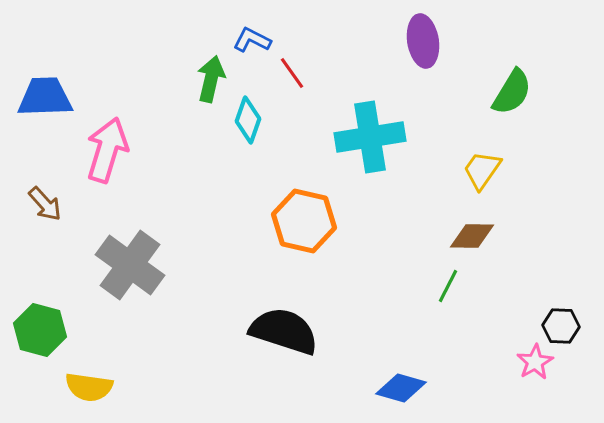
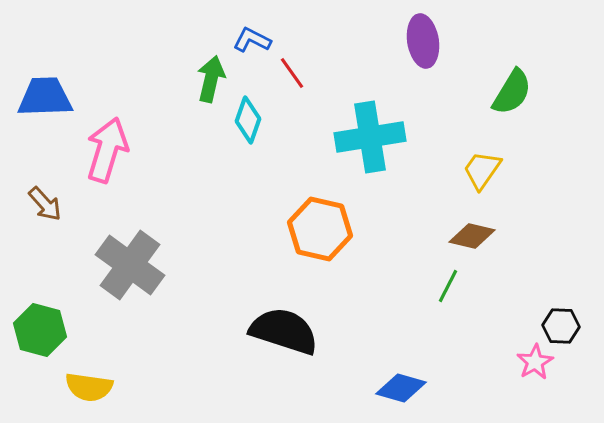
orange hexagon: moved 16 px right, 8 px down
brown diamond: rotated 12 degrees clockwise
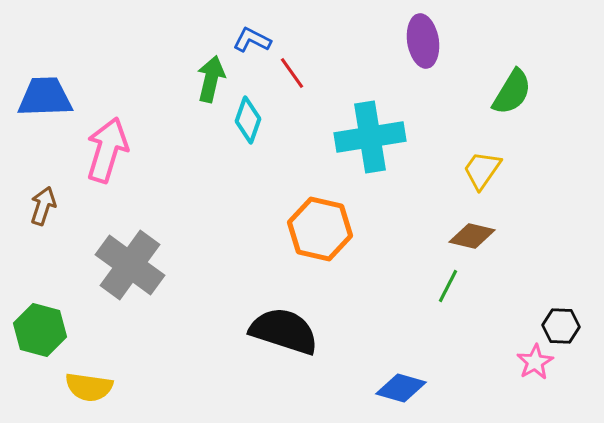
brown arrow: moved 2 px left, 2 px down; rotated 120 degrees counterclockwise
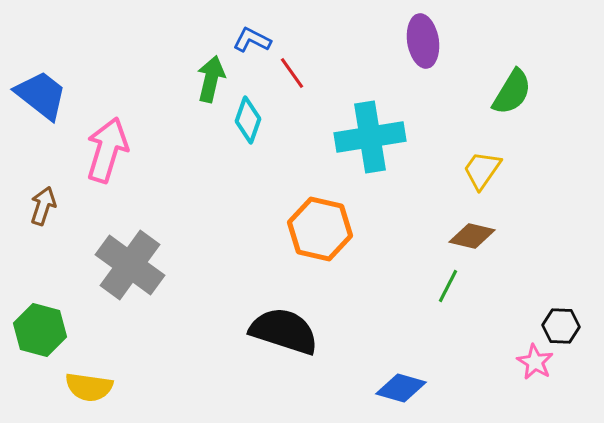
blue trapezoid: moved 4 px left, 2 px up; rotated 40 degrees clockwise
pink star: rotated 12 degrees counterclockwise
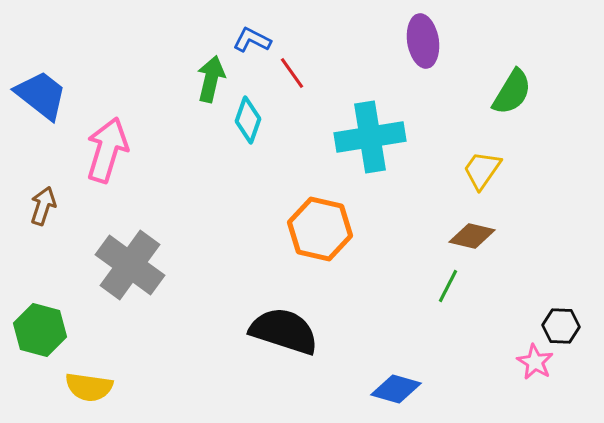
blue diamond: moved 5 px left, 1 px down
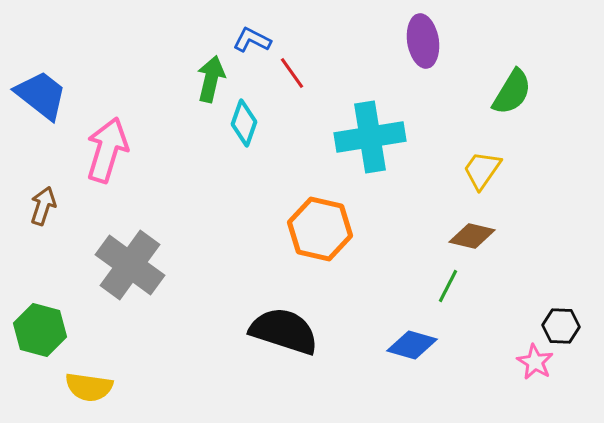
cyan diamond: moved 4 px left, 3 px down
blue diamond: moved 16 px right, 44 px up
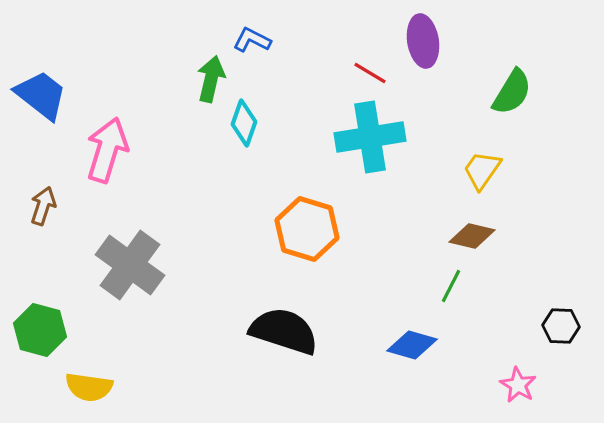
red line: moved 78 px right; rotated 24 degrees counterclockwise
orange hexagon: moved 13 px left; rotated 4 degrees clockwise
green line: moved 3 px right
pink star: moved 17 px left, 23 px down
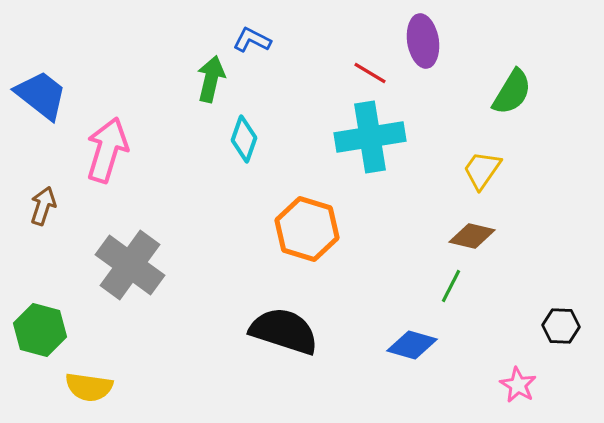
cyan diamond: moved 16 px down
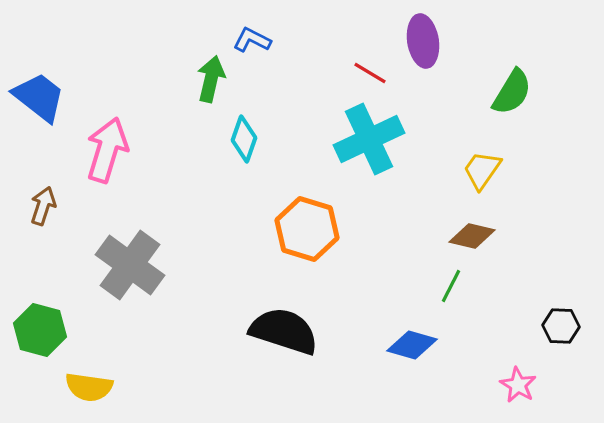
blue trapezoid: moved 2 px left, 2 px down
cyan cross: moved 1 px left, 2 px down; rotated 16 degrees counterclockwise
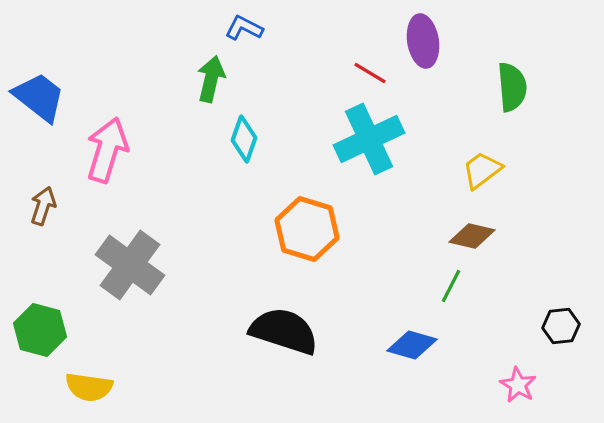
blue L-shape: moved 8 px left, 12 px up
green semicircle: moved 5 px up; rotated 36 degrees counterclockwise
yellow trapezoid: rotated 18 degrees clockwise
black hexagon: rotated 9 degrees counterclockwise
